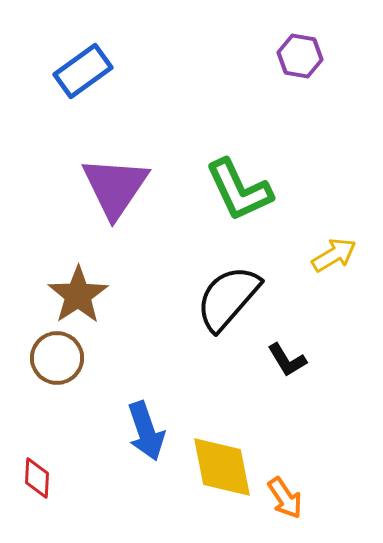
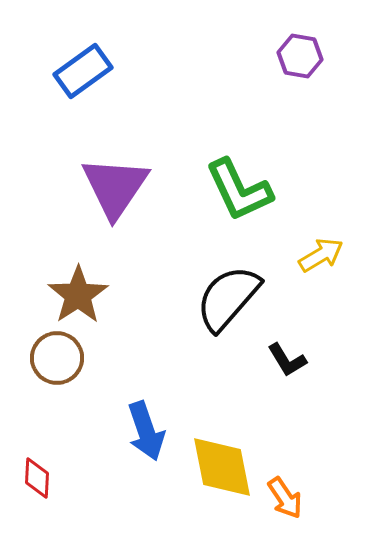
yellow arrow: moved 13 px left
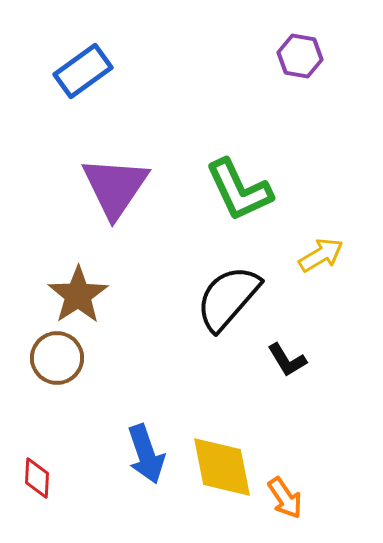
blue arrow: moved 23 px down
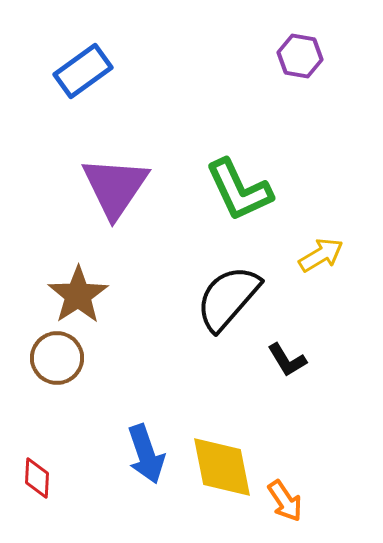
orange arrow: moved 3 px down
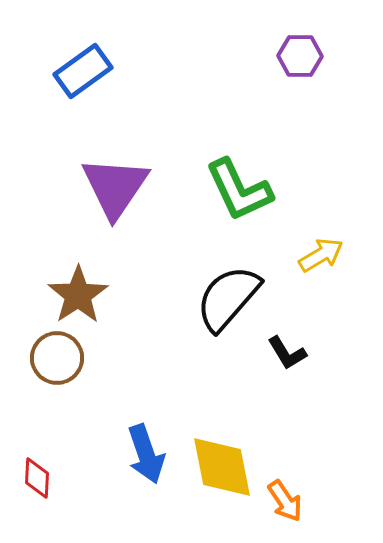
purple hexagon: rotated 9 degrees counterclockwise
black L-shape: moved 7 px up
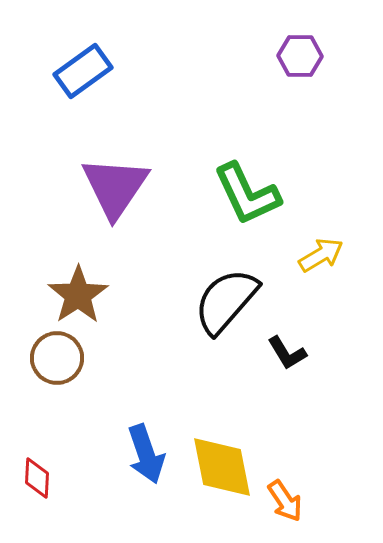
green L-shape: moved 8 px right, 4 px down
black semicircle: moved 2 px left, 3 px down
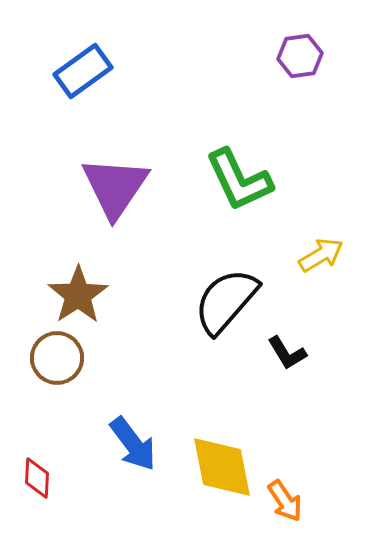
purple hexagon: rotated 9 degrees counterclockwise
green L-shape: moved 8 px left, 14 px up
blue arrow: moved 13 px left, 10 px up; rotated 18 degrees counterclockwise
